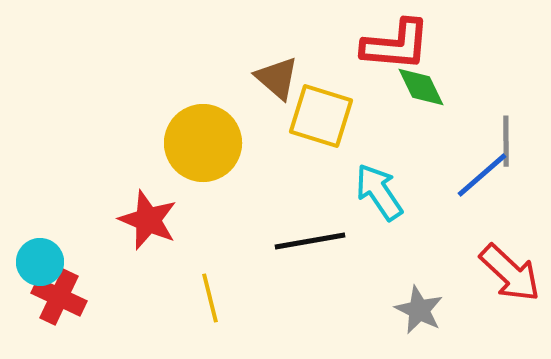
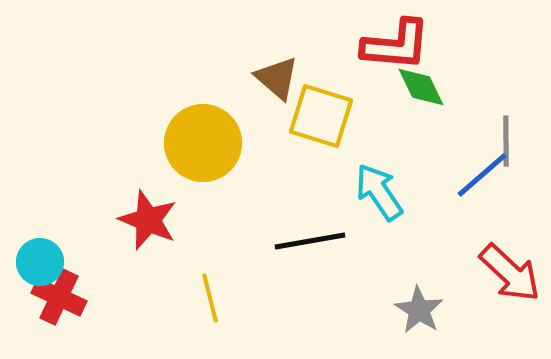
gray star: rotated 6 degrees clockwise
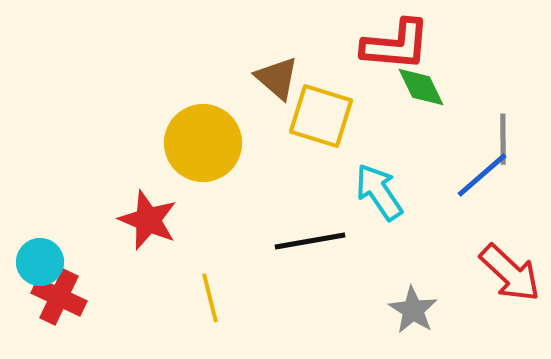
gray line: moved 3 px left, 2 px up
gray star: moved 6 px left
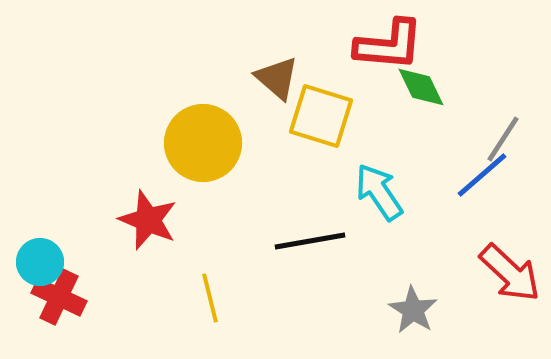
red L-shape: moved 7 px left
gray line: rotated 33 degrees clockwise
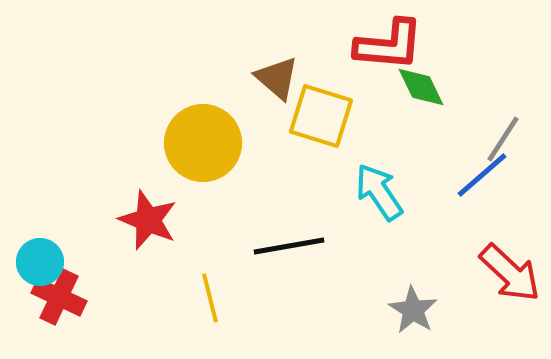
black line: moved 21 px left, 5 px down
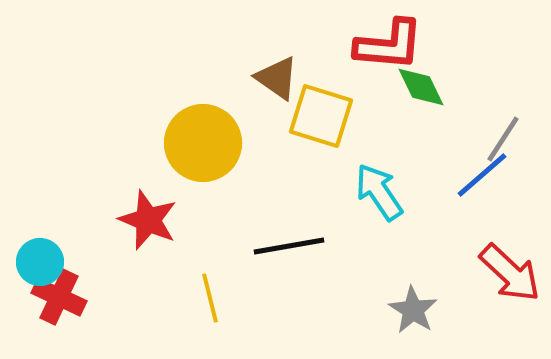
brown triangle: rotated 6 degrees counterclockwise
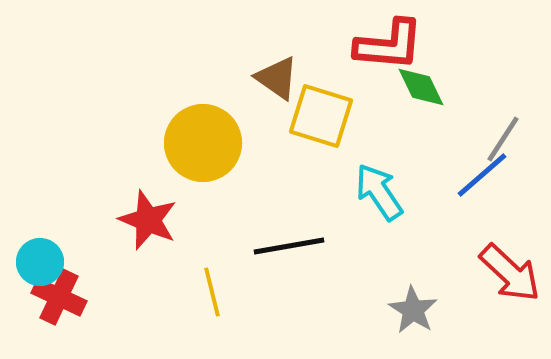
yellow line: moved 2 px right, 6 px up
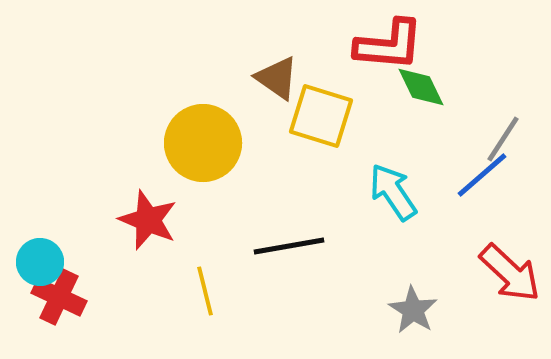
cyan arrow: moved 14 px right
yellow line: moved 7 px left, 1 px up
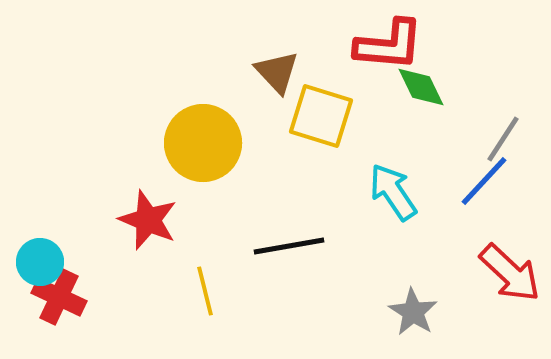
brown triangle: moved 6 px up; rotated 12 degrees clockwise
blue line: moved 2 px right, 6 px down; rotated 6 degrees counterclockwise
gray star: moved 2 px down
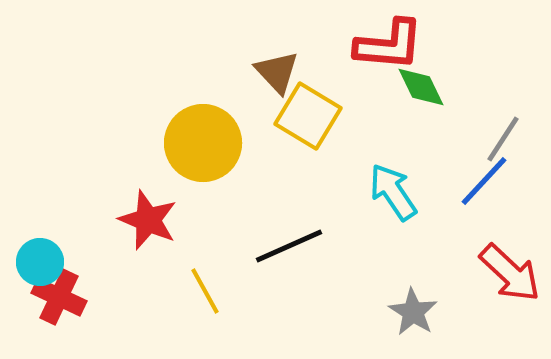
yellow square: moved 13 px left; rotated 14 degrees clockwise
black line: rotated 14 degrees counterclockwise
yellow line: rotated 15 degrees counterclockwise
